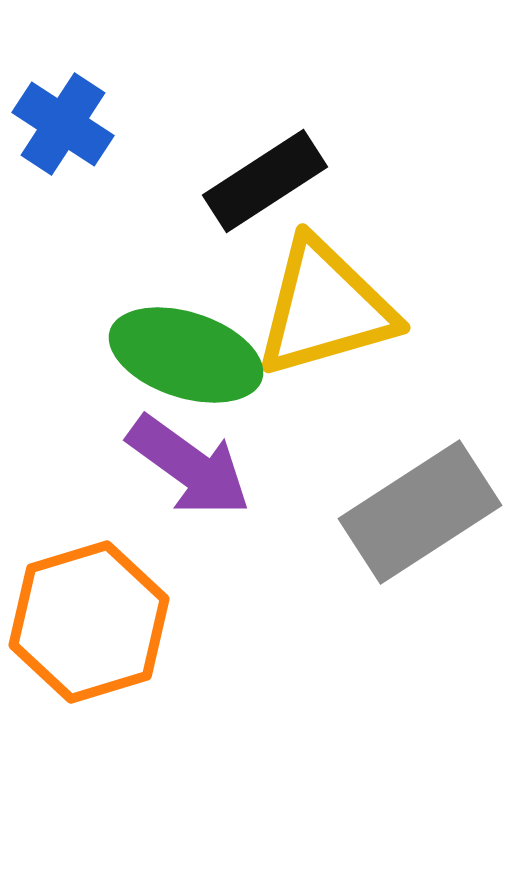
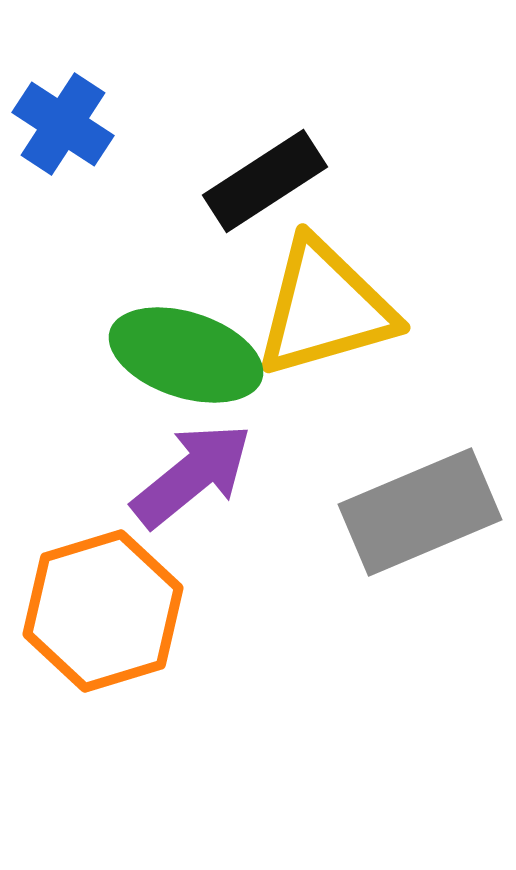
purple arrow: moved 3 px right, 9 px down; rotated 75 degrees counterclockwise
gray rectangle: rotated 10 degrees clockwise
orange hexagon: moved 14 px right, 11 px up
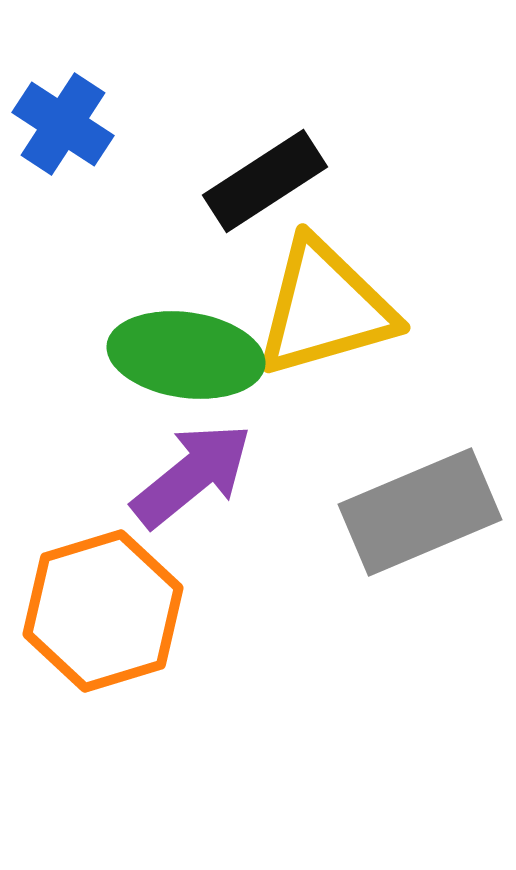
green ellipse: rotated 10 degrees counterclockwise
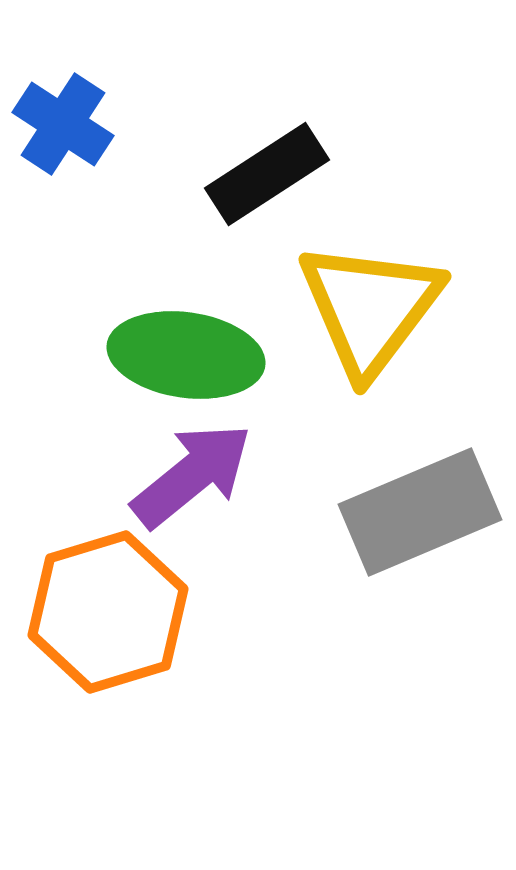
black rectangle: moved 2 px right, 7 px up
yellow triangle: moved 45 px right; rotated 37 degrees counterclockwise
orange hexagon: moved 5 px right, 1 px down
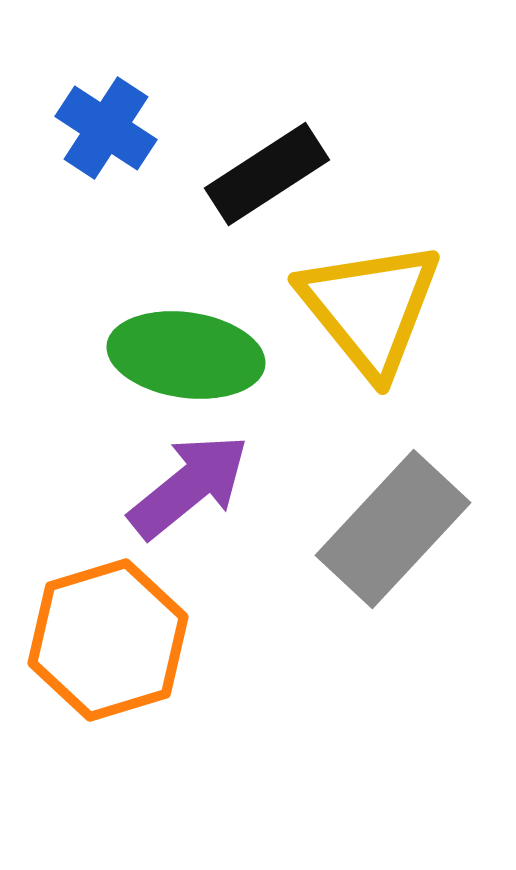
blue cross: moved 43 px right, 4 px down
yellow triangle: rotated 16 degrees counterclockwise
purple arrow: moved 3 px left, 11 px down
gray rectangle: moved 27 px left, 17 px down; rotated 24 degrees counterclockwise
orange hexagon: moved 28 px down
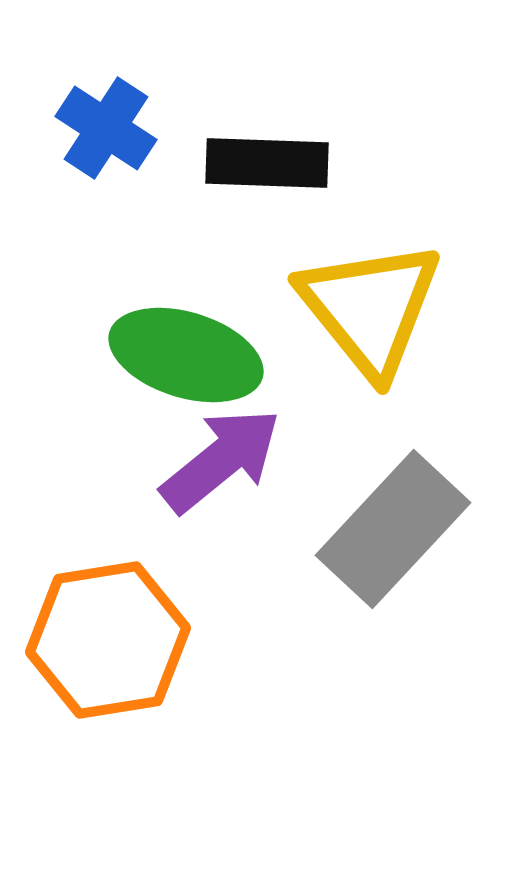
black rectangle: moved 11 px up; rotated 35 degrees clockwise
green ellipse: rotated 9 degrees clockwise
purple arrow: moved 32 px right, 26 px up
orange hexagon: rotated 8 degrees clockwise
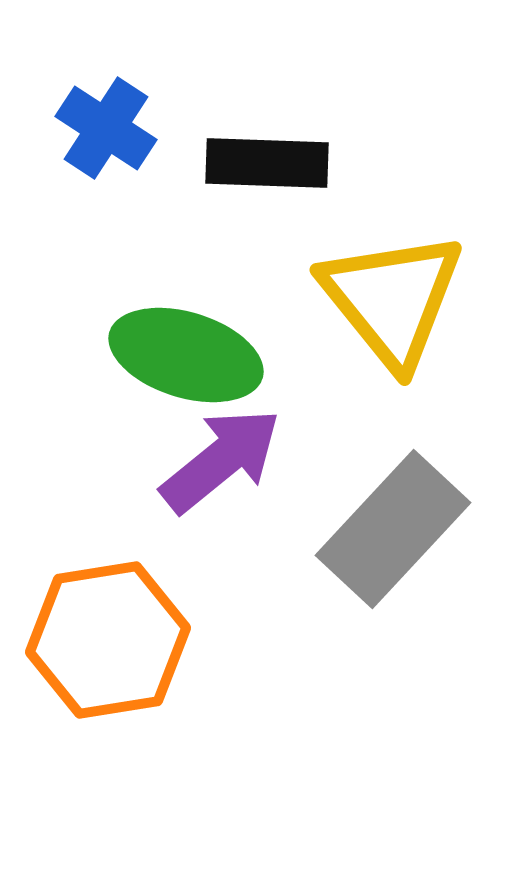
yellow triangle: moved 22 px right, 9 px up
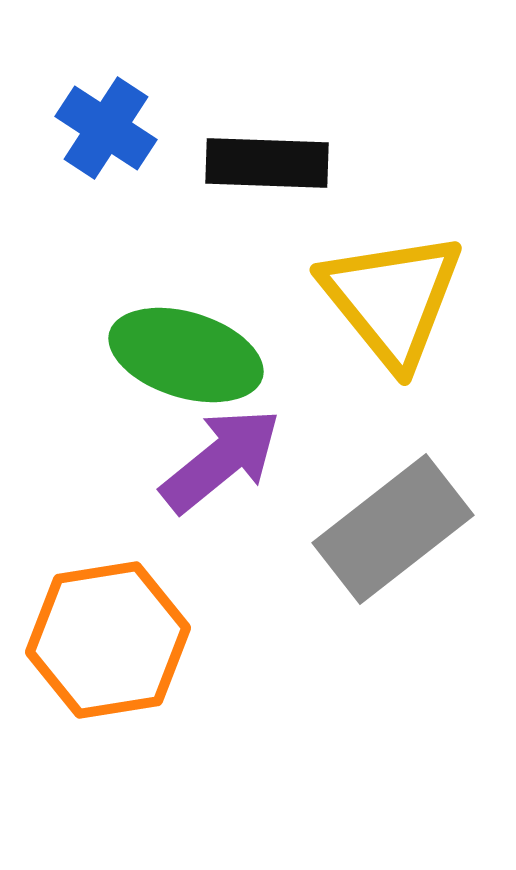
gray rectangle: rotated 9 degrees clockwise
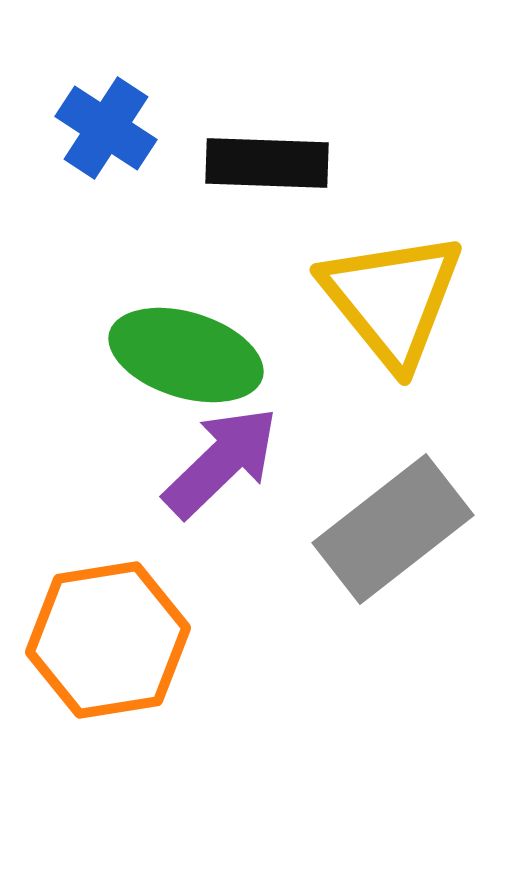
purple arrow: moved 2 px down; rotated 5 degrees counterclockwise
